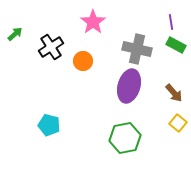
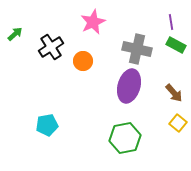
pink star: rotated 10 degrees clockwise
cyan pentagon: moved 2 px left; rotated 25 degrees counterclockwise
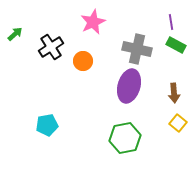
brown arrow: rotated 36 degrees clockwise
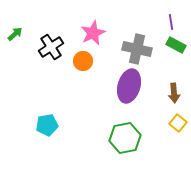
pink star: moved 11 px down
